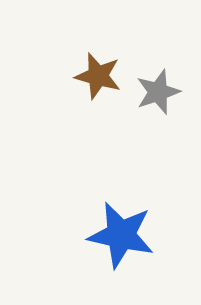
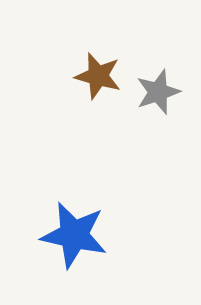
blue star: moved 47 px left
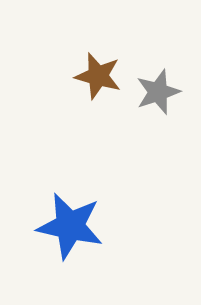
blue star: moved 4 px left, 9 px up
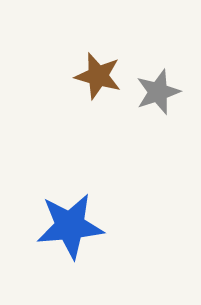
blue star: rotated 18 degrees counterclockwise
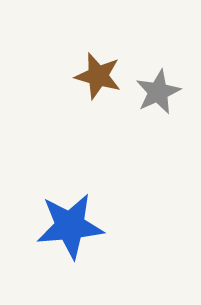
gray star: rotated 6 degrees counterclockwise
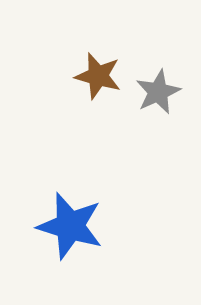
blue star: rotated 22 degrees clockwise
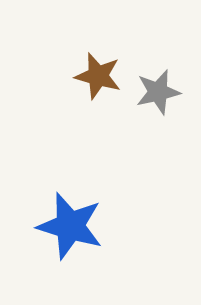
gray star: rotated 12 degrees clockwise
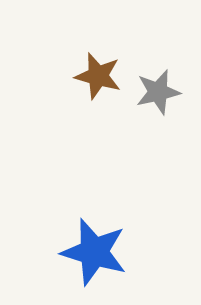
blue star: moved 24 px right, 26 px down
